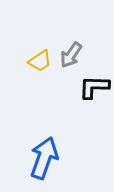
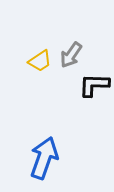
black L-shape: moved 2 px up
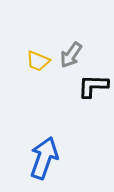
yellow trapezoid: moved 2 px left; rotated 55 degrees clockwise
black L-shape: moved 1 px left, 1 px down
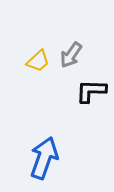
yellow trapezoid: rotated 65 degrees counterclockwise
black L-shape: moved 2 px left, 5 px down
